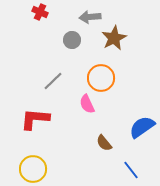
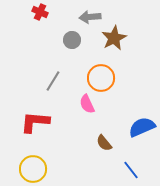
gray line: rotated 15 degrees counterclockwise
red L-shape: moved 3 px down
blue semicircle: rotated 12 degrees clockwise
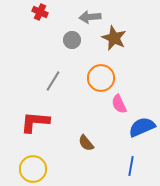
brown star: rotated 20 degrees counterclockwise
pink semicircle: moved 32 px right
brown semicircle: moved 18 px left
blue line: moved 4 px up; rotated 48 degrees clockwise
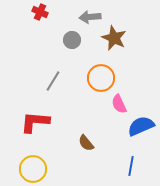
blue semicircle: moved 1 px left, 1 px up
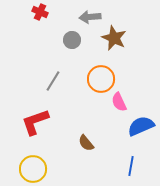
orange circle: moved 1 px down
pink semicircle: moved 2 px up
red L-shape: rotated 24 degrees counterclockwise
